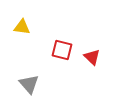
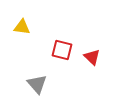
gray triangle: moved 8 px right
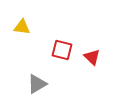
gray triangle: rotated 40 degrees clockwise
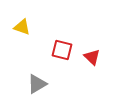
yellow triangle: rotated 12 degrees clockwise
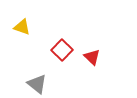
red square: rotated 30 degrees clockwise
gray triangle: rotated 50 degrees counterclockwise
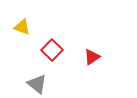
red square: moved 10 px left
red triangle: rotated 42 degrees clockwise
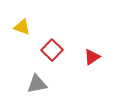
gray triangle: rotated 50 degrees counterclockwise
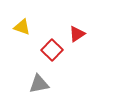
red triangle: moved 15 px left, 23 px up
gray triangle: moved 2 px right
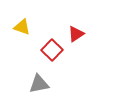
red triangle: moved 1 px left
